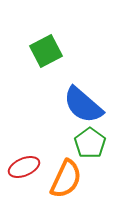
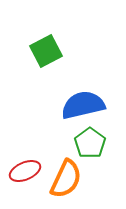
blue semicircle: rotated 126 degrees clockwise
red ellipse: moved 1 px right, 4 px down
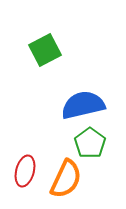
green square: moved 1 px left, 1 px up
red ellipse: rotated 52 degrees counterclockwise
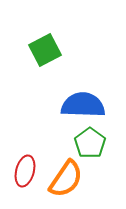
blue semicircle: rotated 15 degrees clockwise
orange semicircle: rotated 9 degrees clockwise
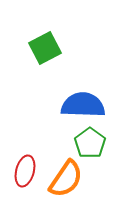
green square: moved 2 px up
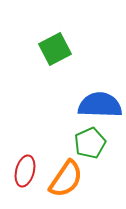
green square: moved 10 px right, 1 px down
blue semicircle: moved 17 px right
green pentagon: rotated 12 degrees clockwise
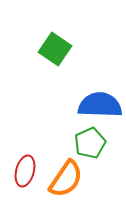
green square: rotated 28 degrees counterclockwise
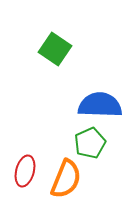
orange semicircle: rotated 12 degrees counterclockwise
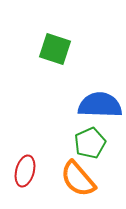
green square: rotated 16 degrees counterclockwise
orange semicircle: moved 12 px right; rotated 117 degrees clockwise
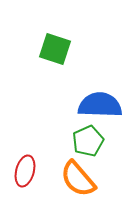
green pentagon: moved 2 px left, 2 px up
